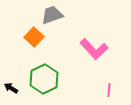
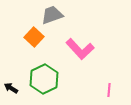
pink L-shape: moved 14 px left
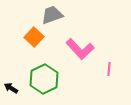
pink line: moved 21 px up
